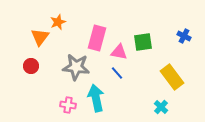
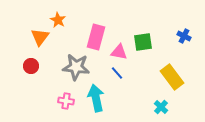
orange star: moved 2 px up; rotated 21 degrees counterclockwise
pink rectangle: moved 1 px left, 1 px up
pink cross: moved 2 px left, 4 px up
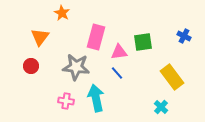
orange star: moved 4 px right, 7 px up
pink triangle: rotated 18 degrees counterclockwise
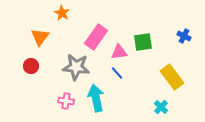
pink rectangle: rotated 20 degrees clockwise
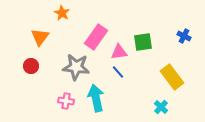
blue line: moved 1 px right, 1 px up
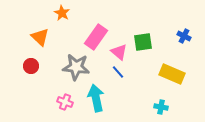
orange triangle: rotated 24 degrees counterclockwise
pink triangle: rotated 48 degrees clockwise
yellow rectangle: moved 3 px up; rotated 30 degrees counterclockwise
pink cross: moved 1 px left, 1 px down; rotated 14 degrees clockwise
cyan cross: rotated 32 degrees counterclockwise
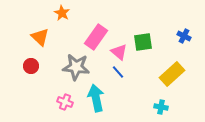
yellow rectangle: rotated 65 degrees counterclockwise
